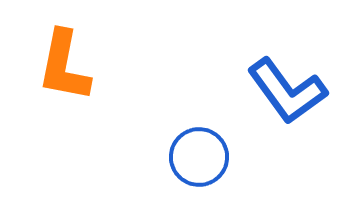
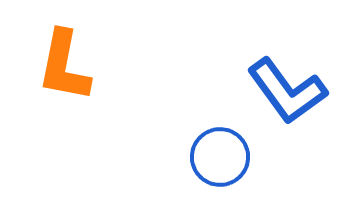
blue circle: moved 21 px right
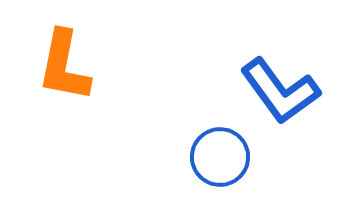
blue L-shape: moved 7 px left
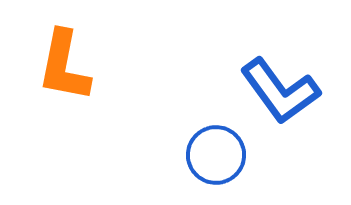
blue circle: moved 4 px left, 2 px up
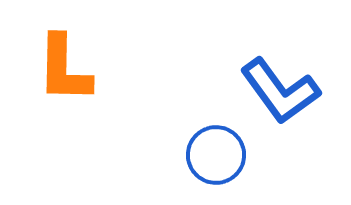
orange L-shape: moved 3 px down; rotated 10 degrees counterclockwise
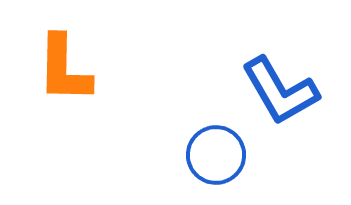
blue L-shape: rotated 6 degrees clockwise
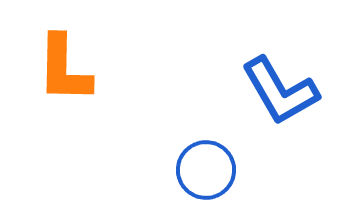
blue circle: moved 10 px left, 15 px down
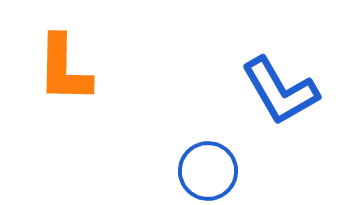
blue circle: moved 2 px right, 1 px down
